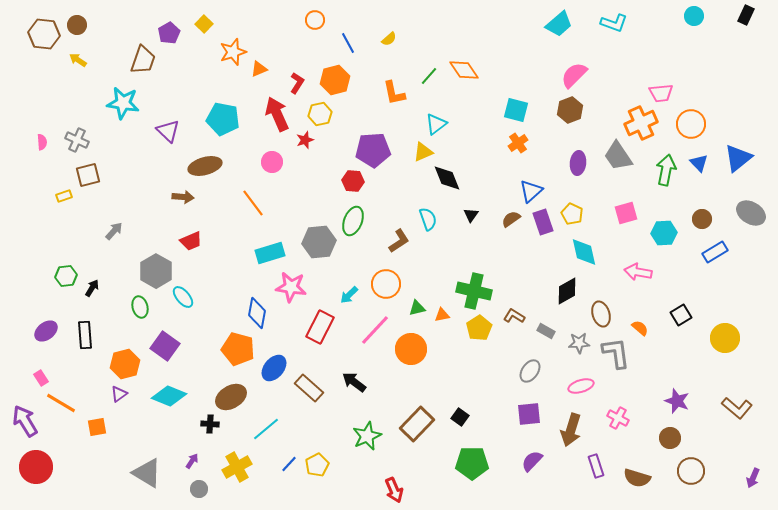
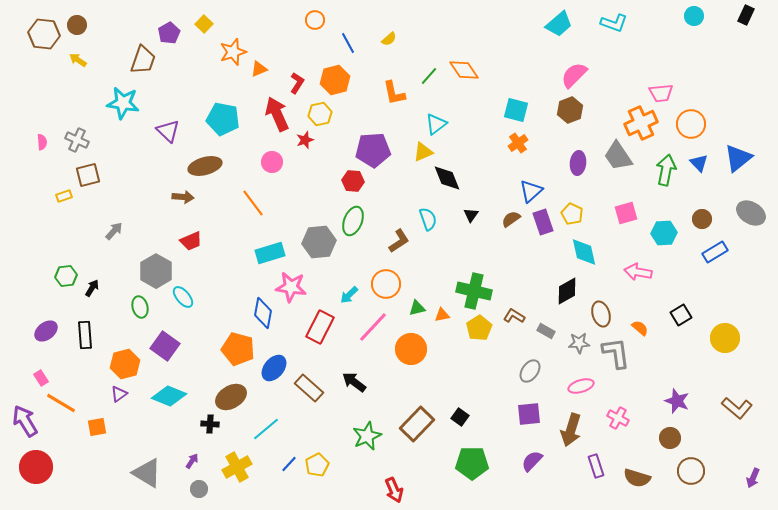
blue diamond at (257, 313): moved 6 px right
pink line at (375, 330): moved 2 px left, 3 px up
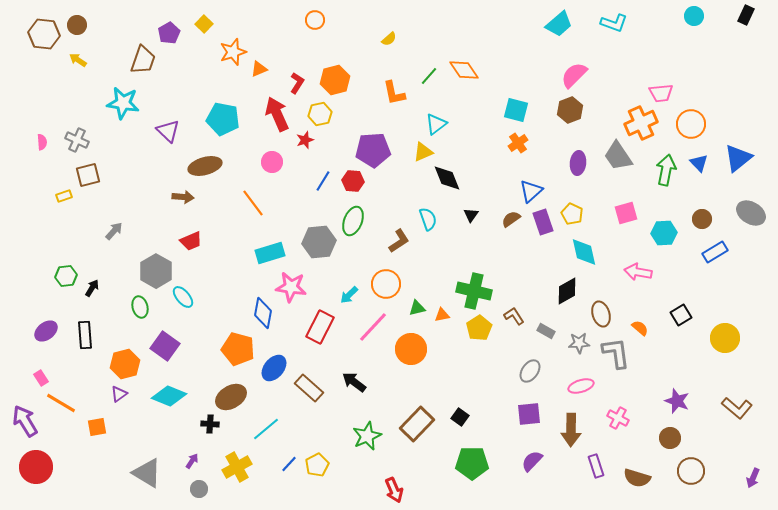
blue line at (348, 43): moved 25 px left, 138 px down; rotated 60 degrees clockwise
brown L-shape at (514, 316): rotated 25 degrees clockwise
brown arrow at (571, 430): rotated 16 degrees counterclockwise
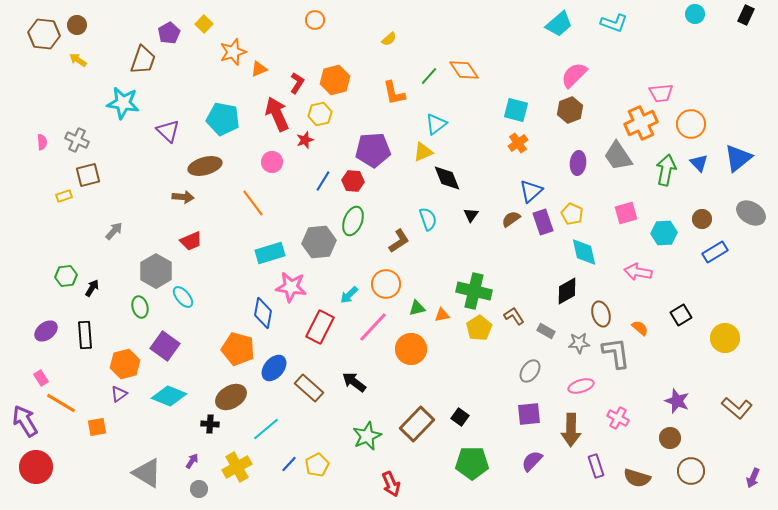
cyan circle at (694, 16): moved 1 px right, 2 px up
red arrow at (394, 490): moved 3 px left, 6 px up
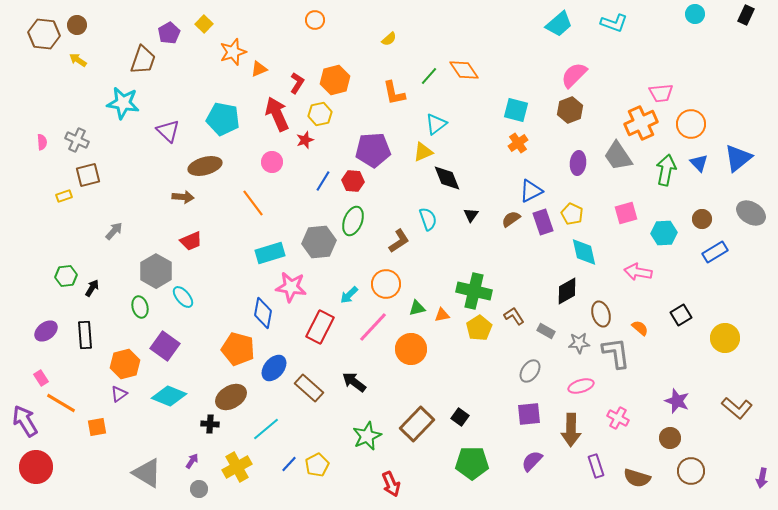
blue triangle at (531, 191): rotated 15 degrees clockwise
purple arrow at (753, 478): moved 9 px right; rotated 12 degrees counterclockwise
